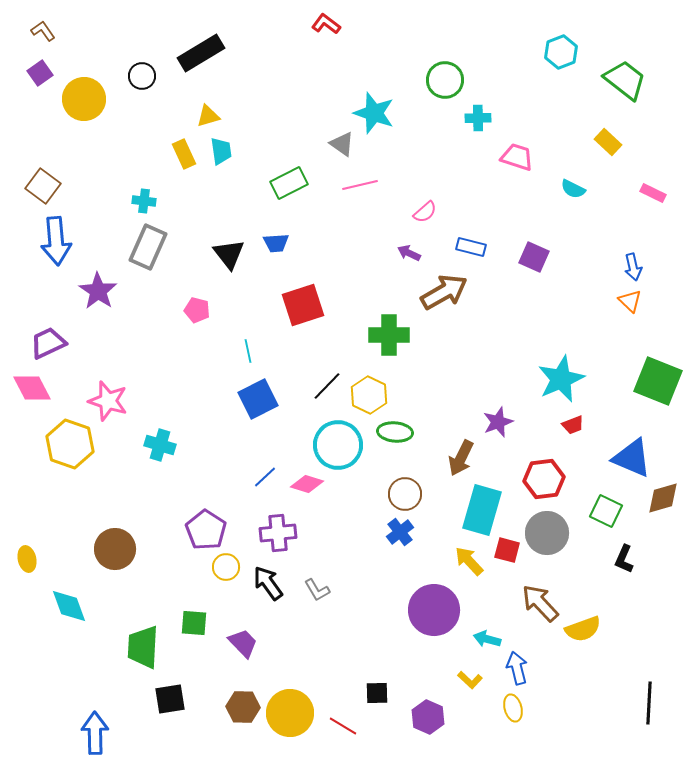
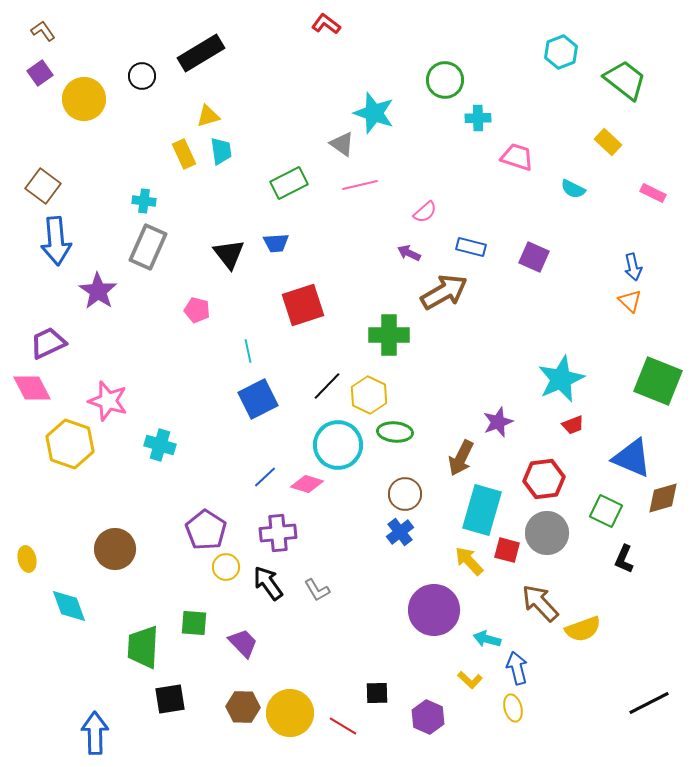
black line at (649, 703): rotated 60 degrees clockwise
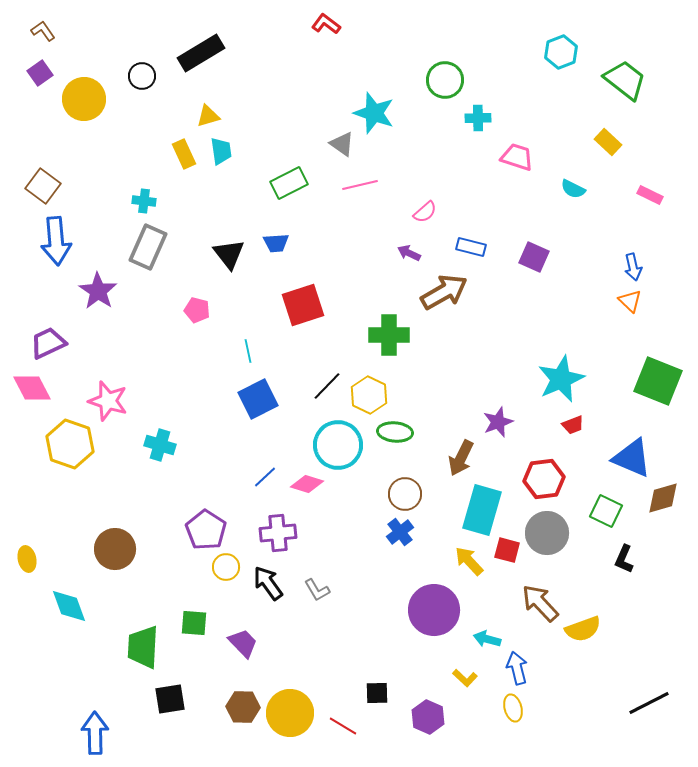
pink rectangle at (653, 193): moved 3 px left, 2 px down
yellow L-shape at (470, 680): moved 5 px left, 2 px up
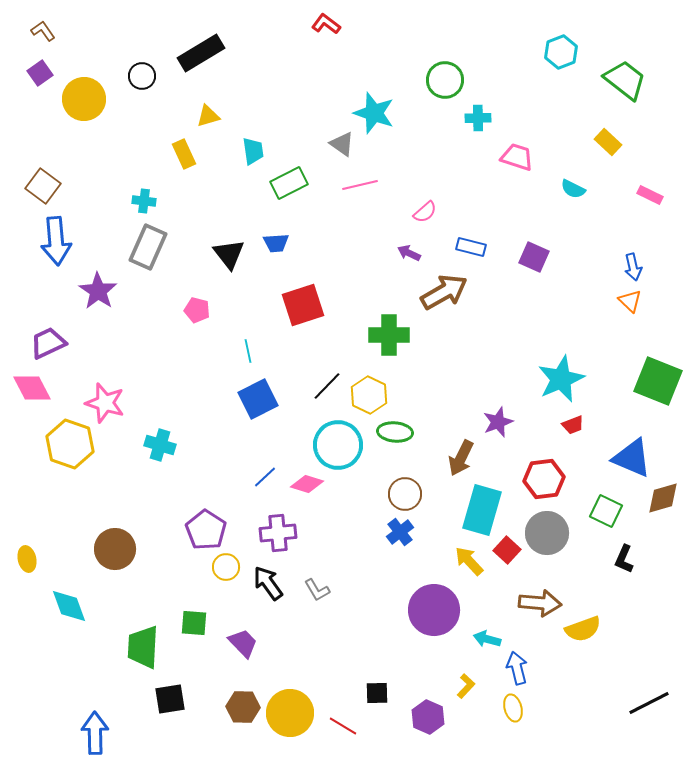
cyan trapezoid at (221, 151): moved 32 px right
pink star at (108, 401): moved 3 px left, 2 px down
red square at (507, 550): rotated 28 degrees clockwise
brown arrow at (540, 603): rotated 138 degrees clockwise
yellow L-shape at (465, 678): moved 1 px right, 8 px down; rotated 90 degrees counterclockwise
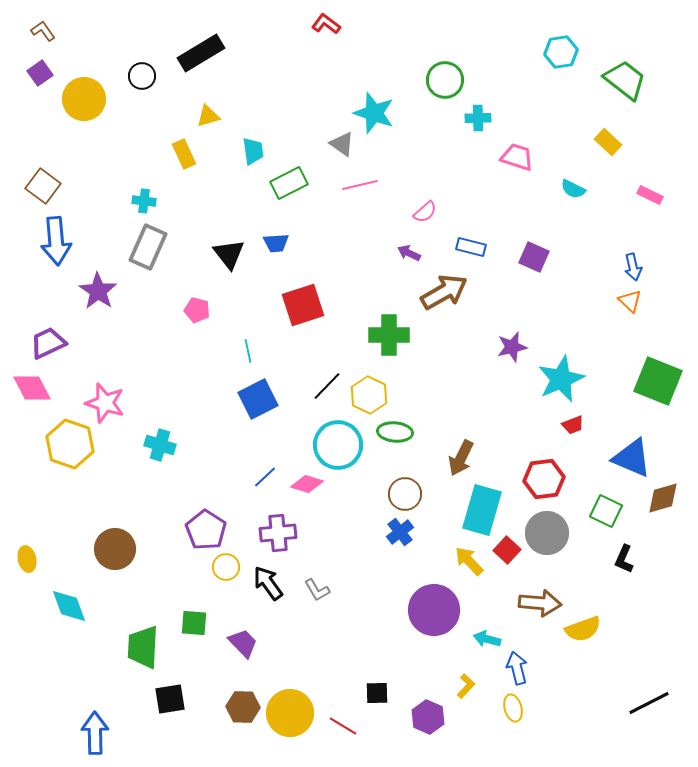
cyan hexagon at (561, 52): rotated 12 degrees clockwise
purple star at (498, 422): moved 14 px right, 75 px up; rotated 8 degrees clockwise
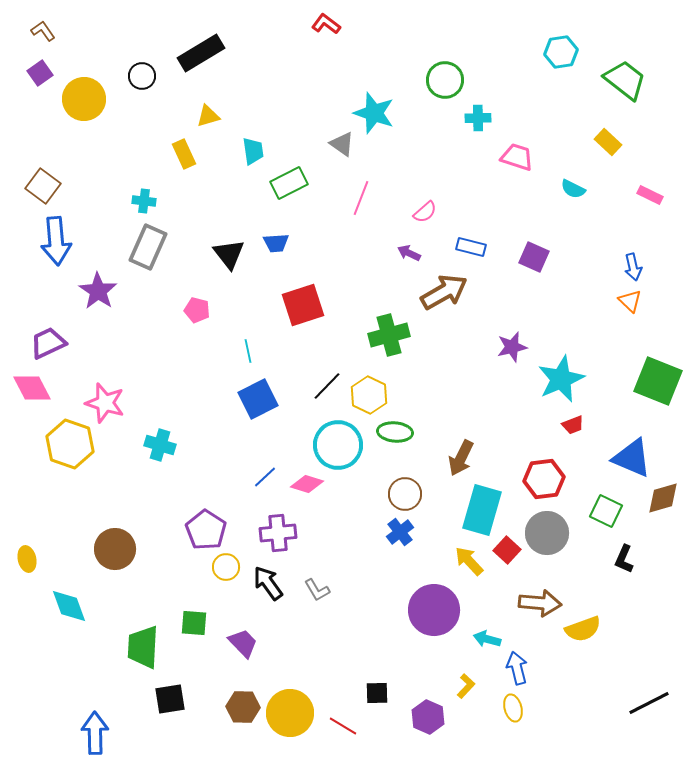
pink line at (360, 185): moved 1 px right, 13 px down; rotated 56 degrees counterclockwise
green cross at (389, 335): rotated 15 degrees counterclockwise
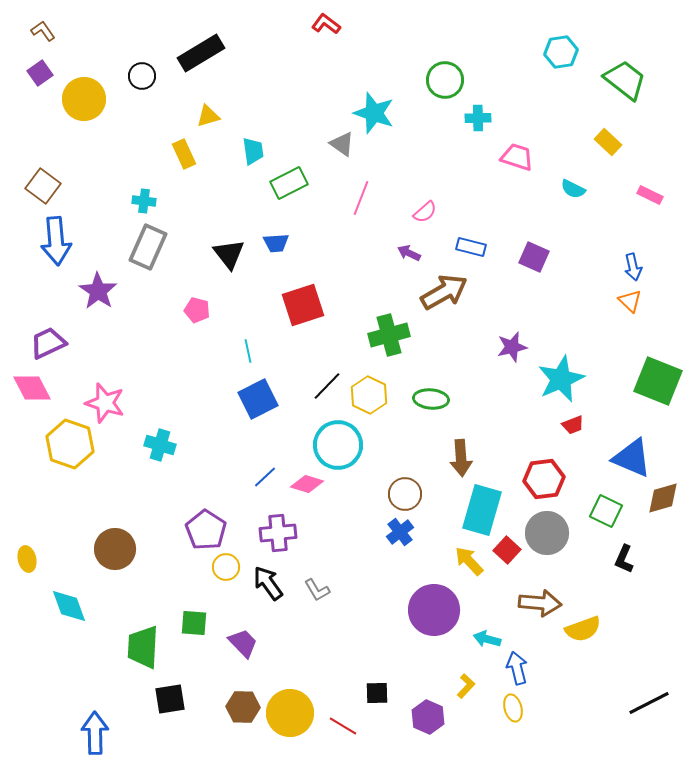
green ellipse at (395, 432): moved 36 px right, 33 px up
brown arrow at (461, 458): rotated 30 degrees counterclockwise
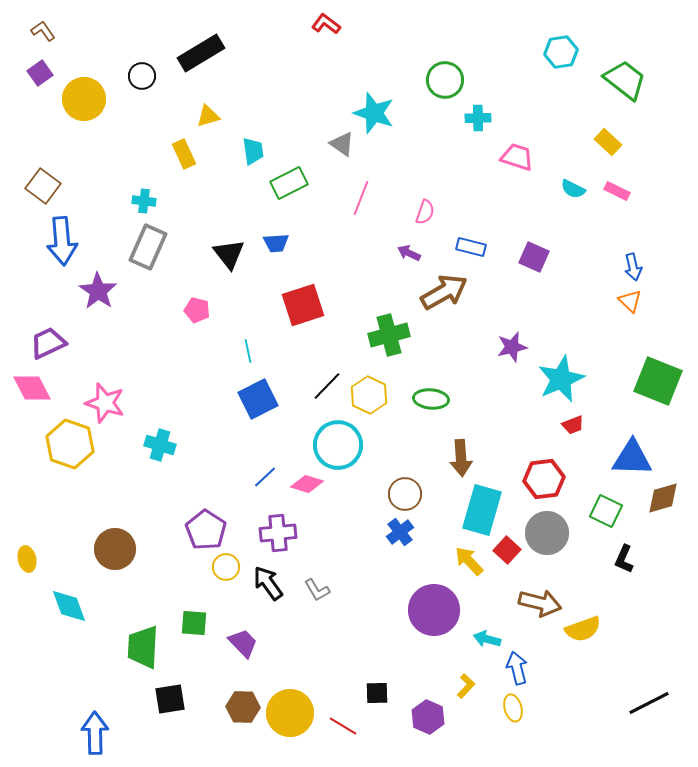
pink rectangle at (650, 195): moved 33 px left, 4 px up
pink semicircle at (425, 212): rotated 30 degrees counterclockwise
blue arrow at (56, 241): moved 6 px right
blue triangle at (632, 458): rotated 21 degrees counterclockwise
brown arrow at (540, 603): rotated 9 degrees clockwise
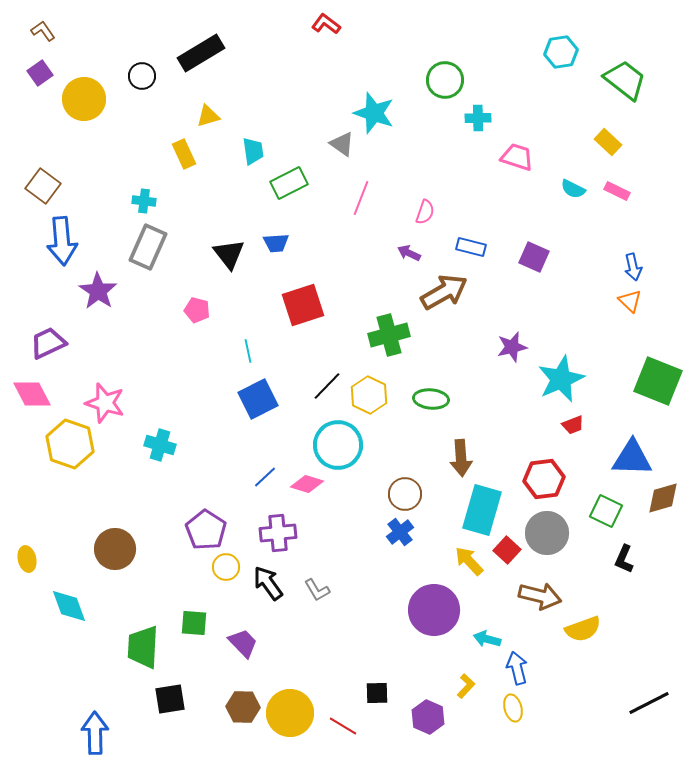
pink diamond at (32, 388): moved 6 px down
brown arrow at (540, 603): moved 7 px up
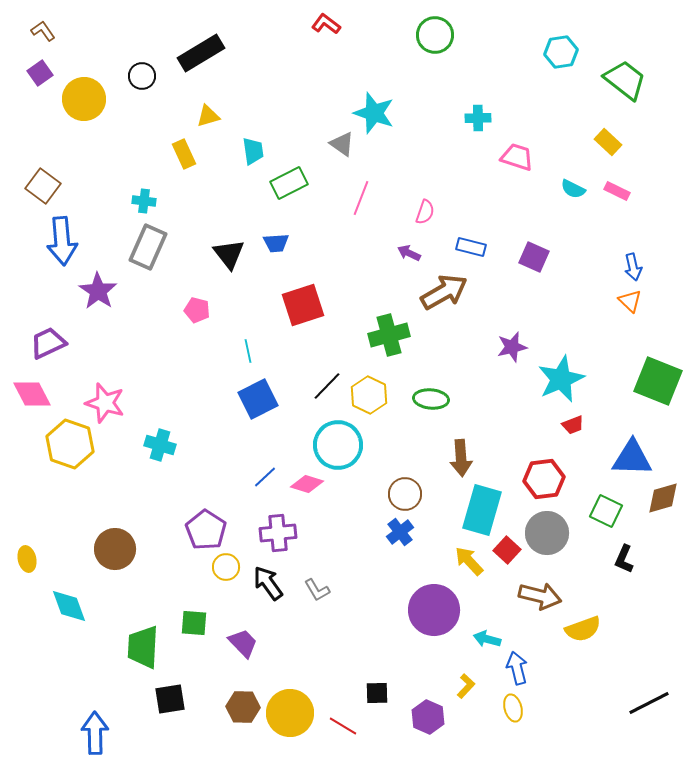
green circle at (445, 80): moved 10 px left, 45 px up
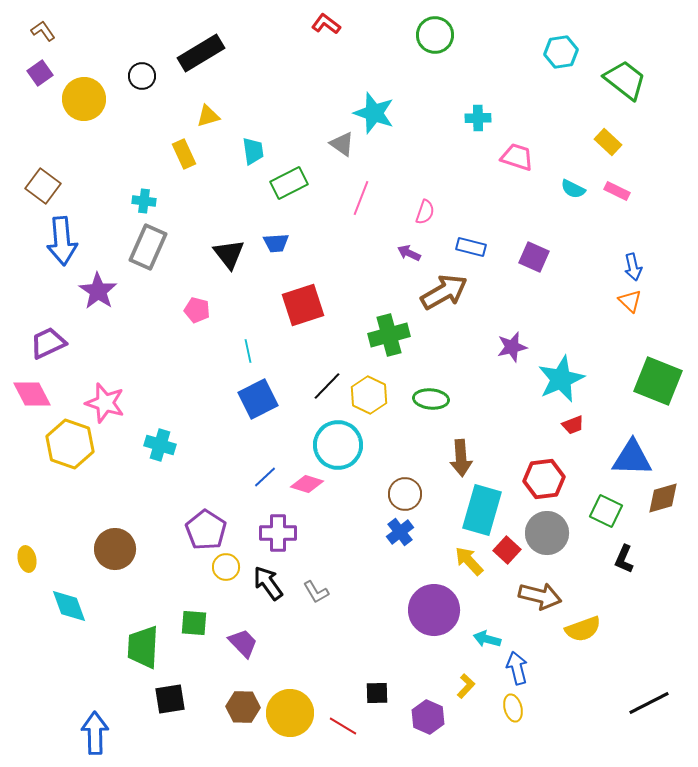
purple cross at (278, 533): rotated 6 degrees clockwise
gray L-shape at (317, 590): moved 1 px left, 2 px down
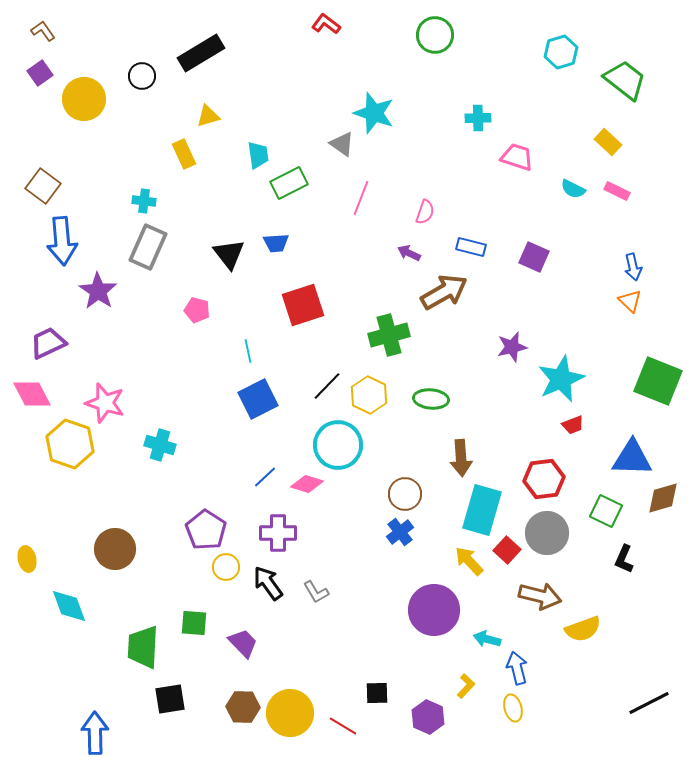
cyan hexagon at (561, 52): rotated 8 degrees counterclockwise
cyan trapezoid at (253, 151): moved 5 px right, 4 px down
